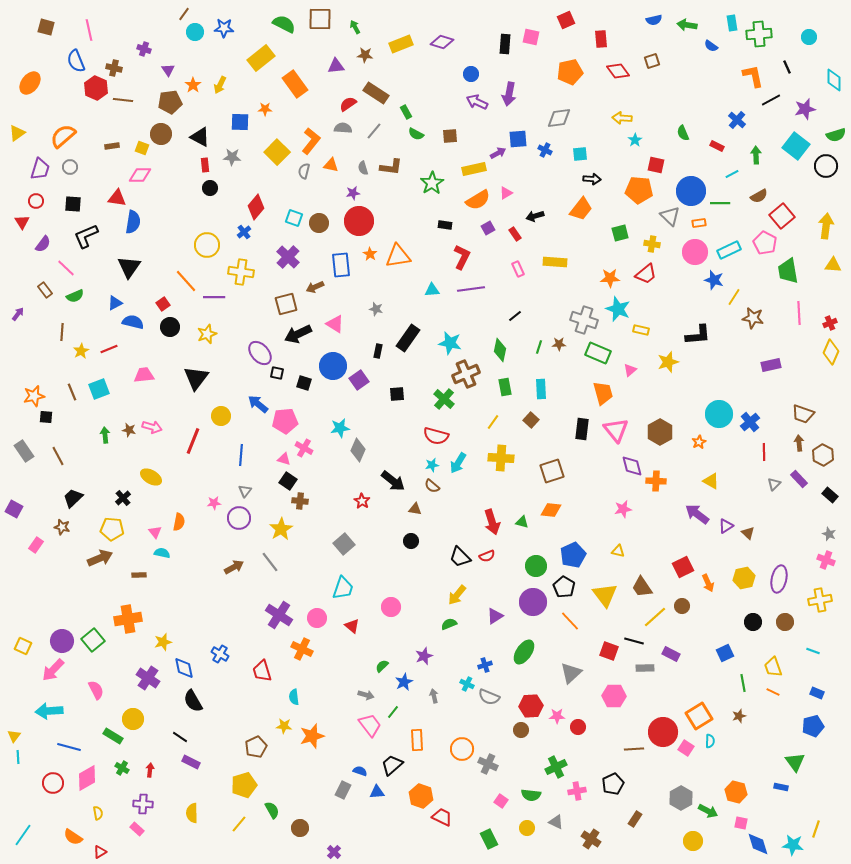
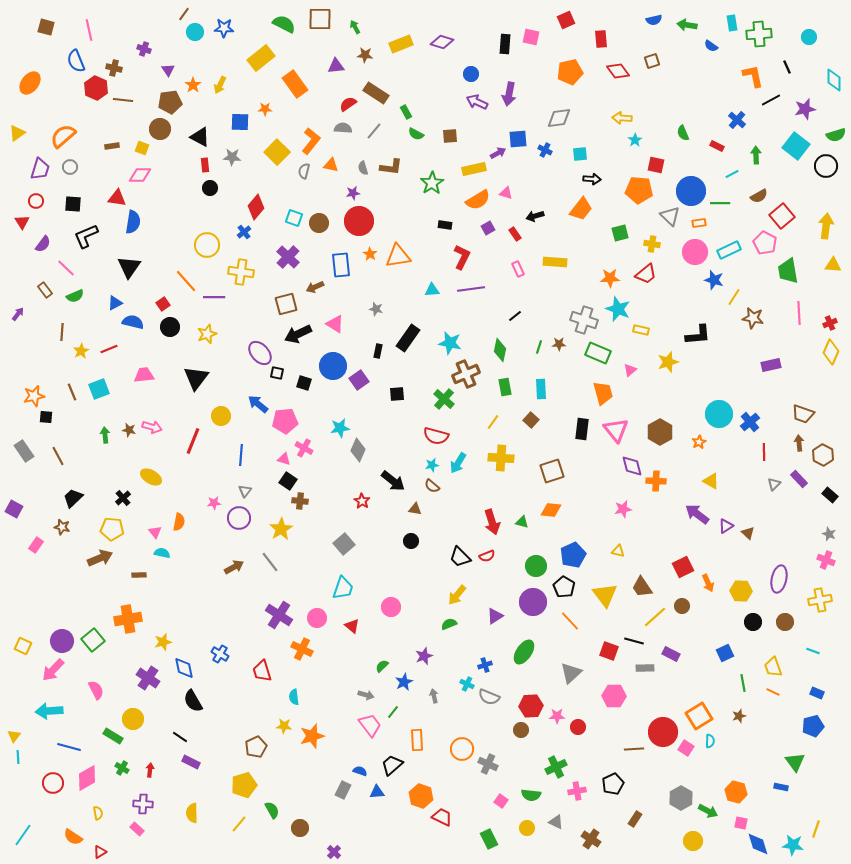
brown circle at (161, 134): moved 1 px left, 5 px up
pink triangle at (506, 193): rotated 48 degrees clockwise
yellow hexagon at (744, 578): moved 3 px left, 13 px down; rotated 15 degrees clockwise
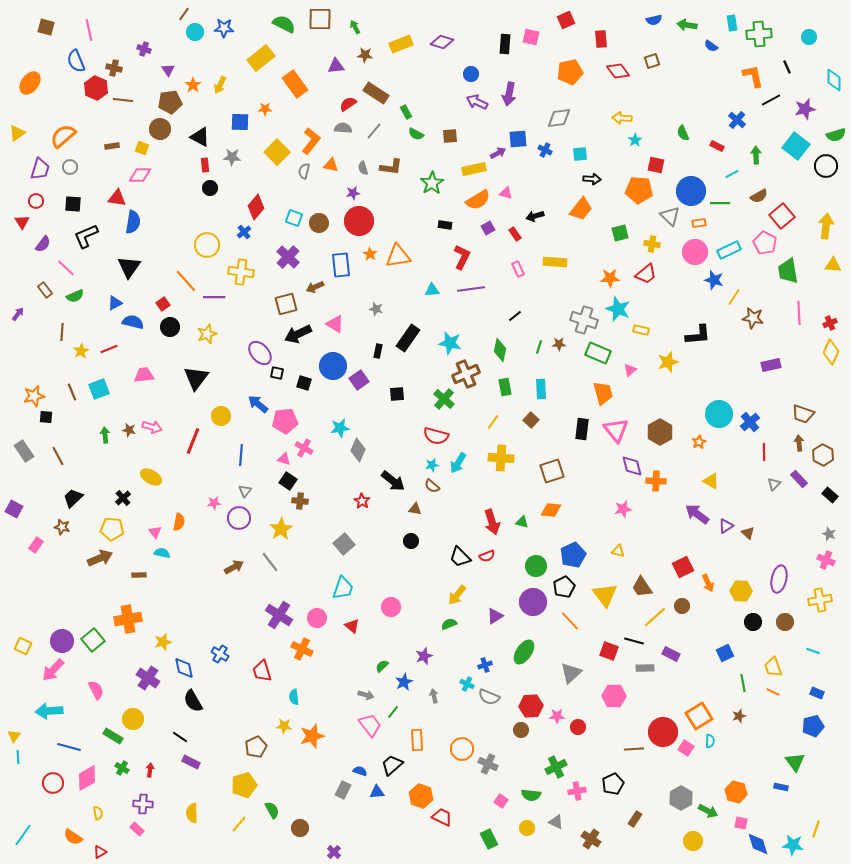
black pentagon at (564, 587): rotated 15 degrees clockwise
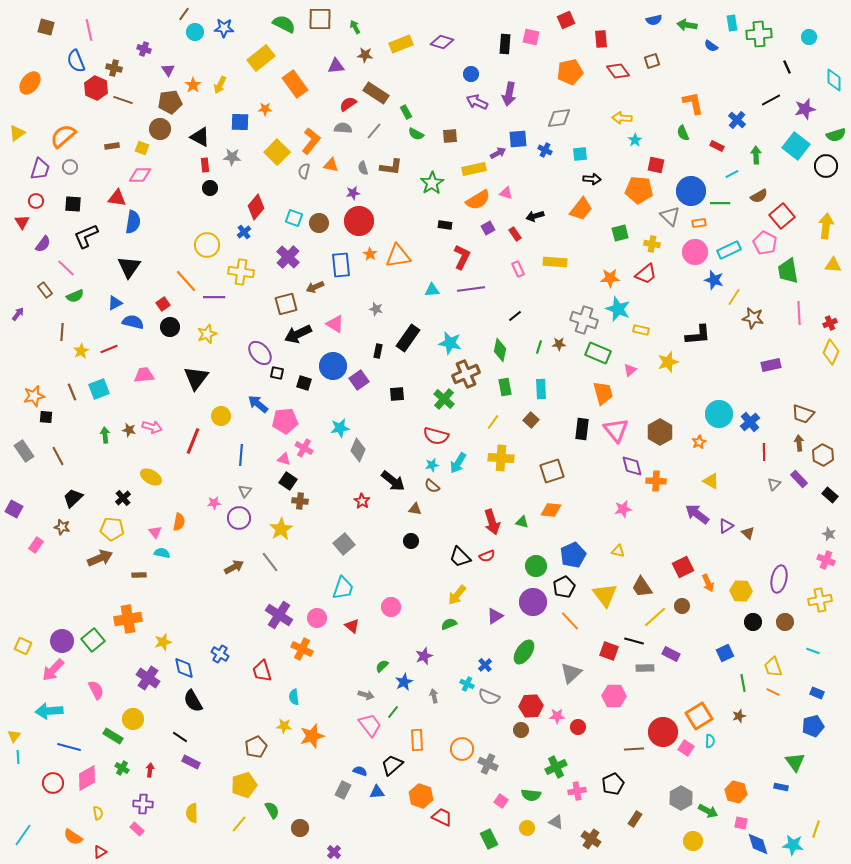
orange L-shape at (753, 76): moved 60 px left, 27 px down
brown line at (123, 100): rotated 12 degrees clockwise
blue cross at (485, 665): rotated 24 degrees counterclockwise
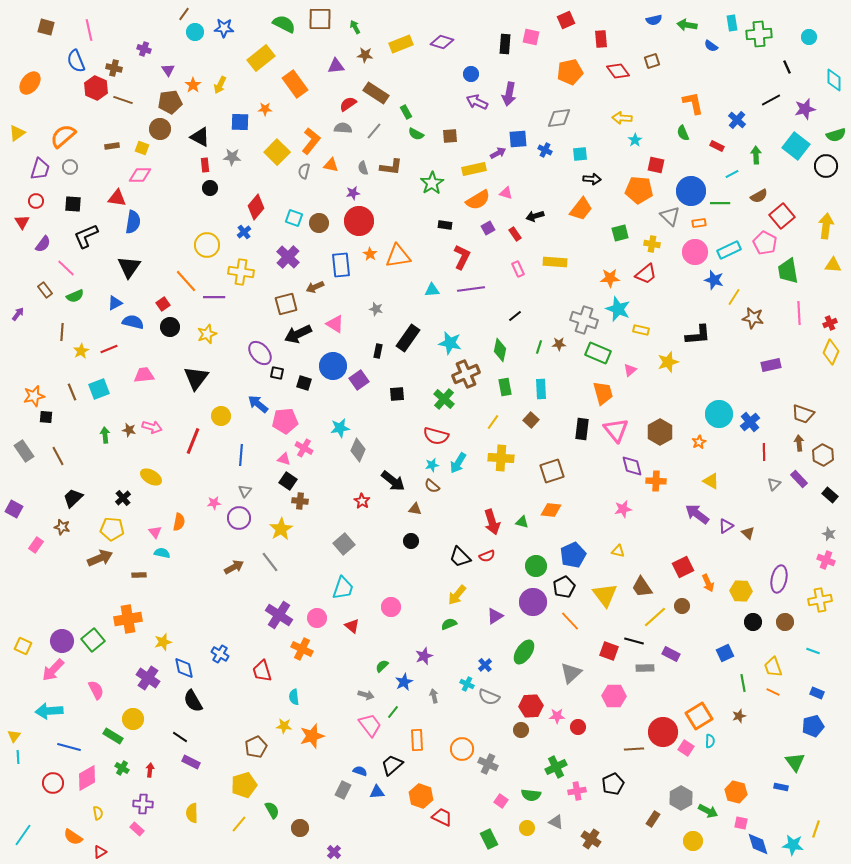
brown rectangle at (635, 819): moved 18 px right
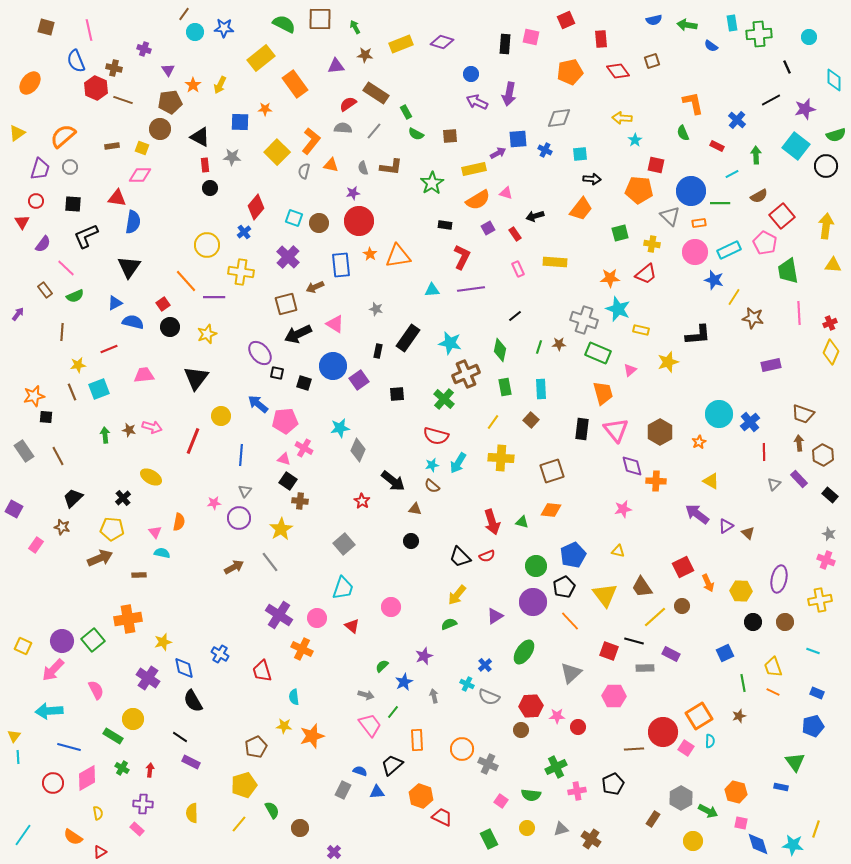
yellow star at (81, 351): moved 3 px left, 14 px down; rotated 21 degrees clockwise
gray triangle at (556, 822): moved 5 px right, 7 px down; rotated 42 degrees counterclockwise
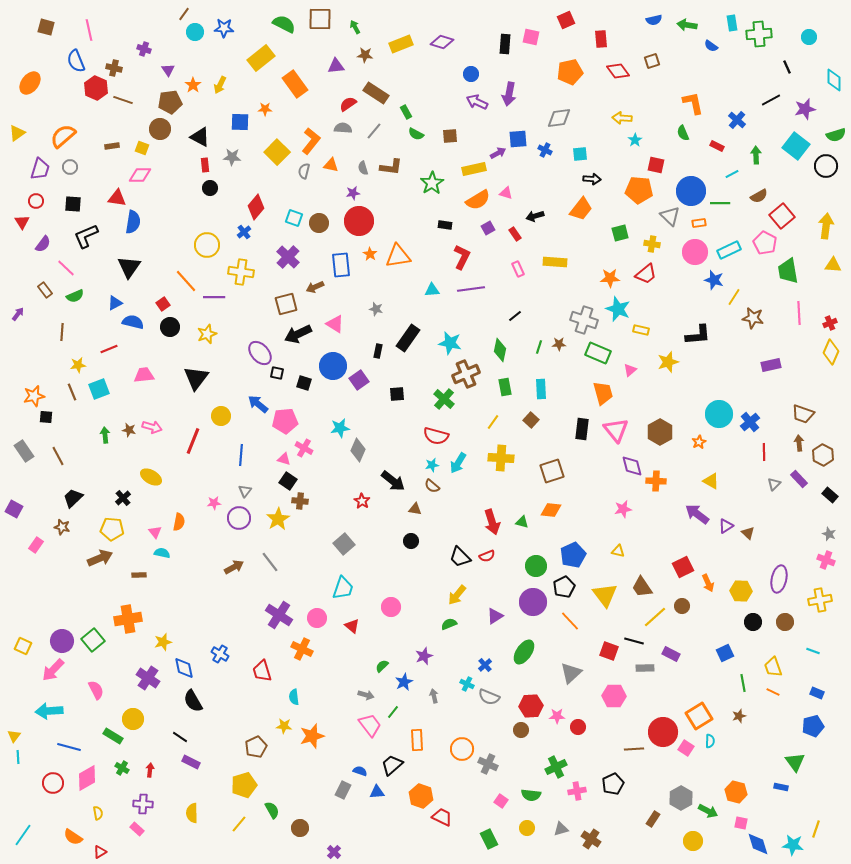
yellow star at (281, 529): moved 3 px left, 10 px up
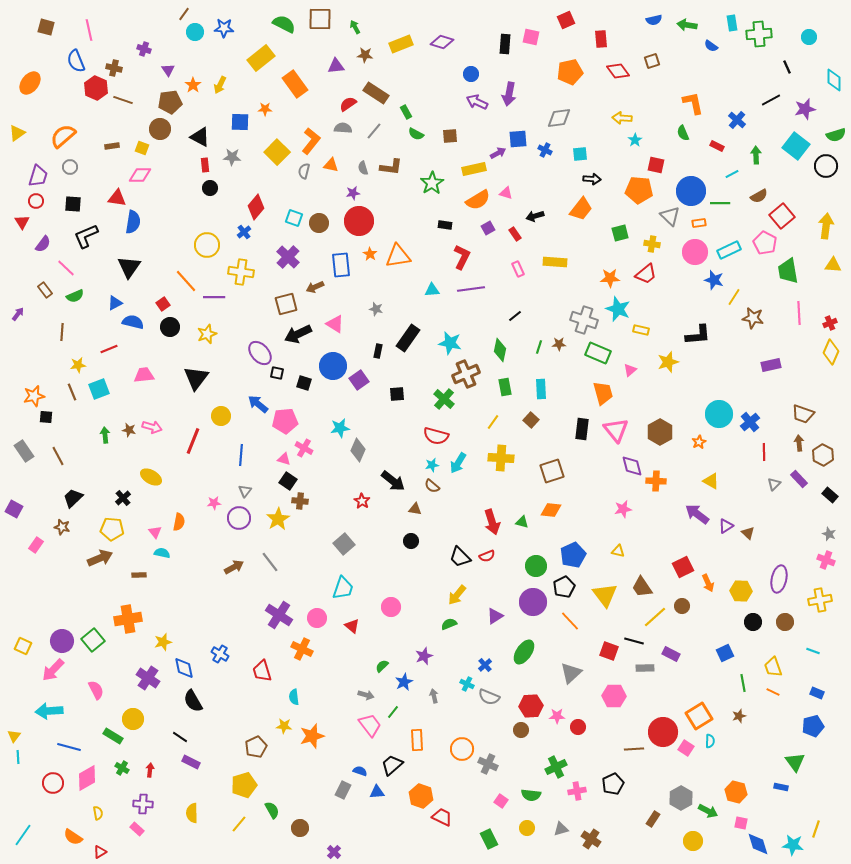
purple trapezoid at (40, 169): moved 2 px left, 7 px down
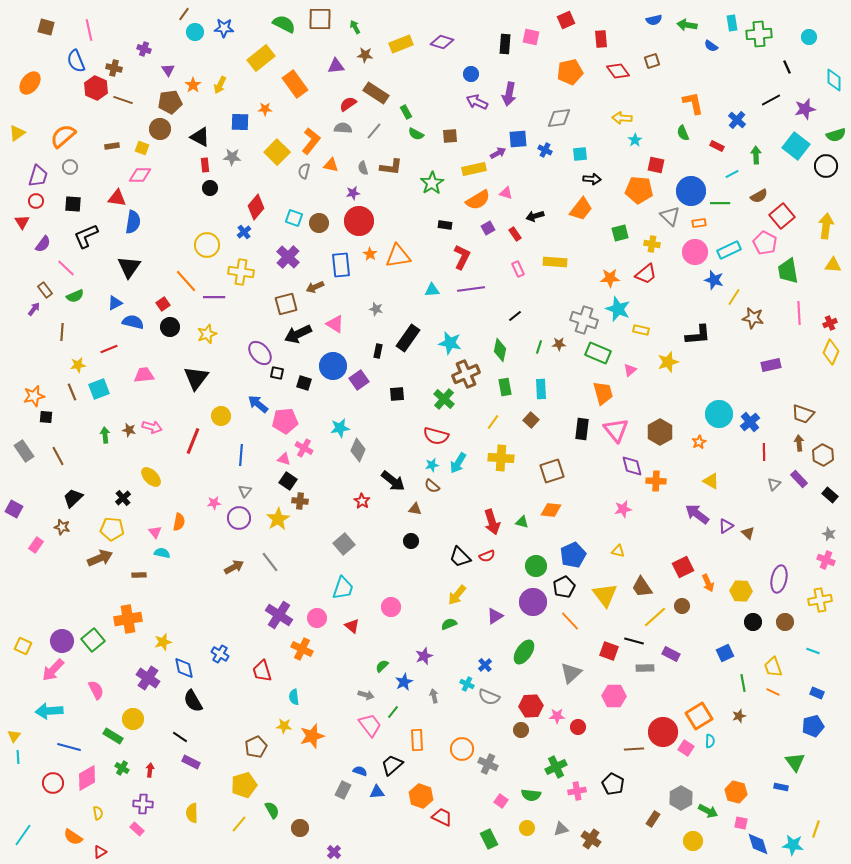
purple arrow at (18, 314): moved 16 px right, 5 px up
yellow ellipse at (151, 477): rotated 15 degrees clockwise
black pentagon at (613, 784): rotated 20 degrees counterclockwise
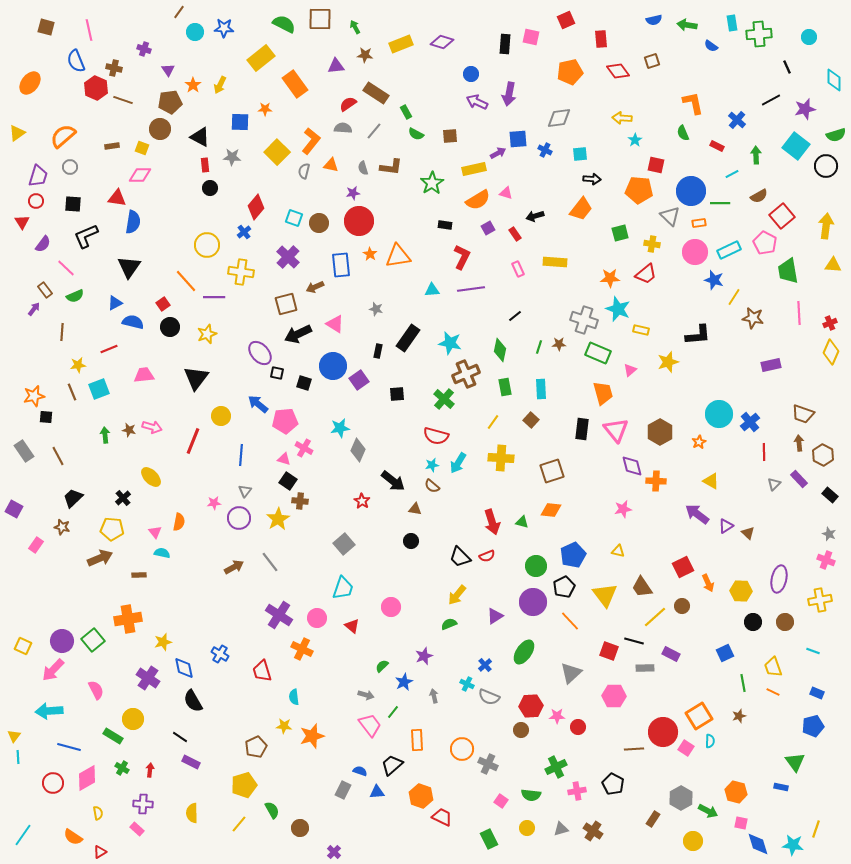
brown line at (184, 14): moved 5 px left, 2 px up
brown cross at (591, 839): moved 2 px right, 8 px up
